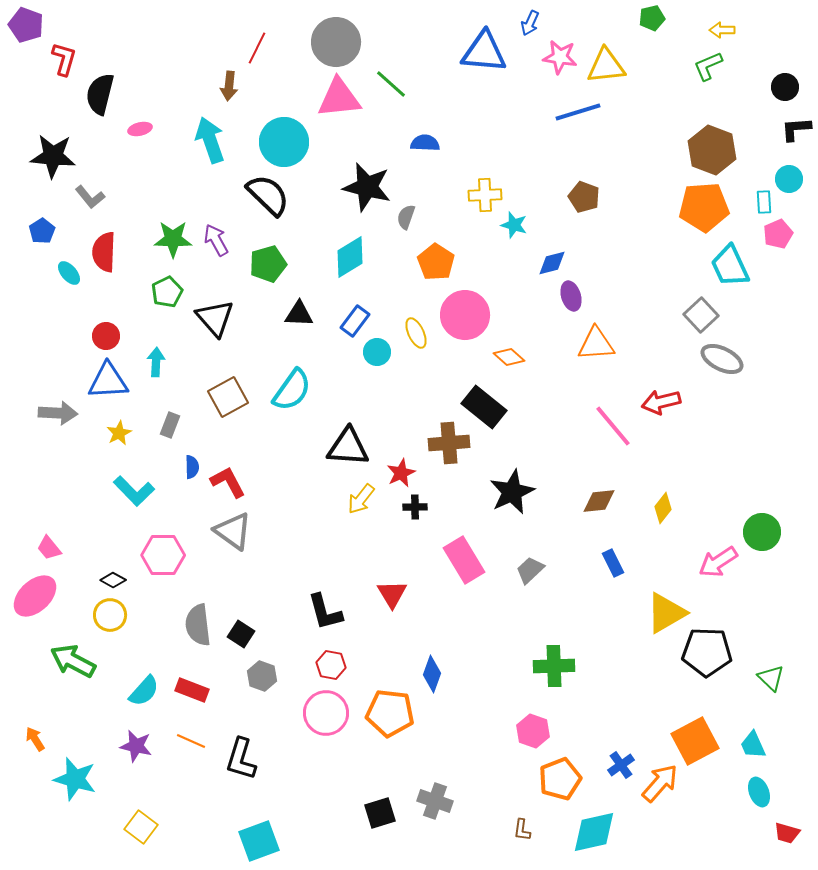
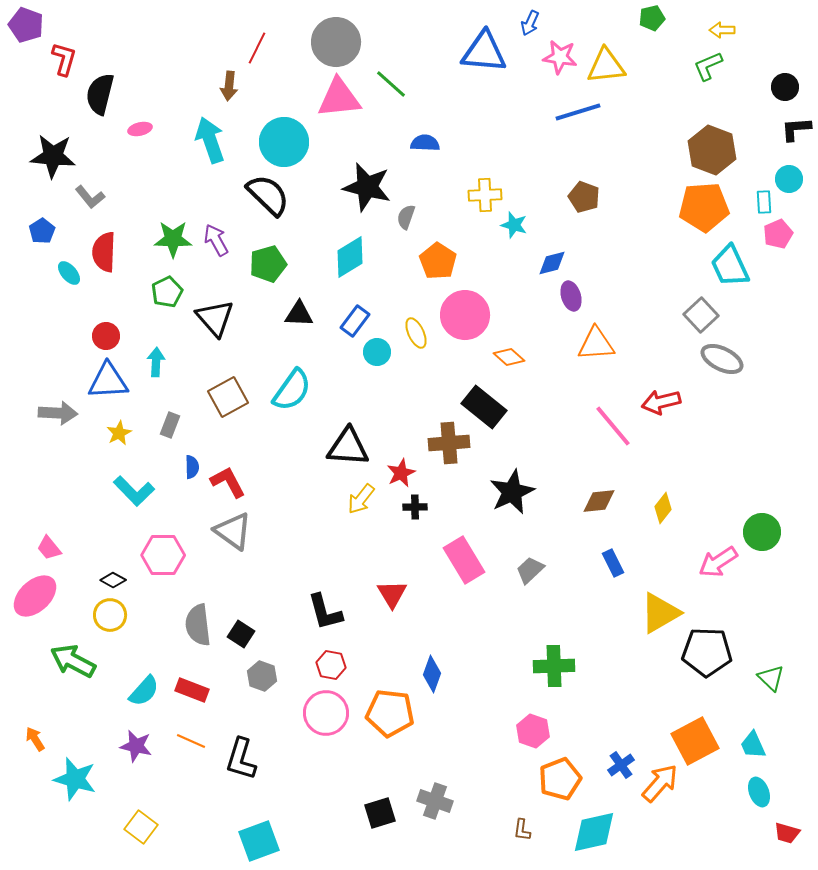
orange pentagon at (436, 262): moved 2 px right, 1 px up
yellow triangle at (666, 613): moved 6 px left
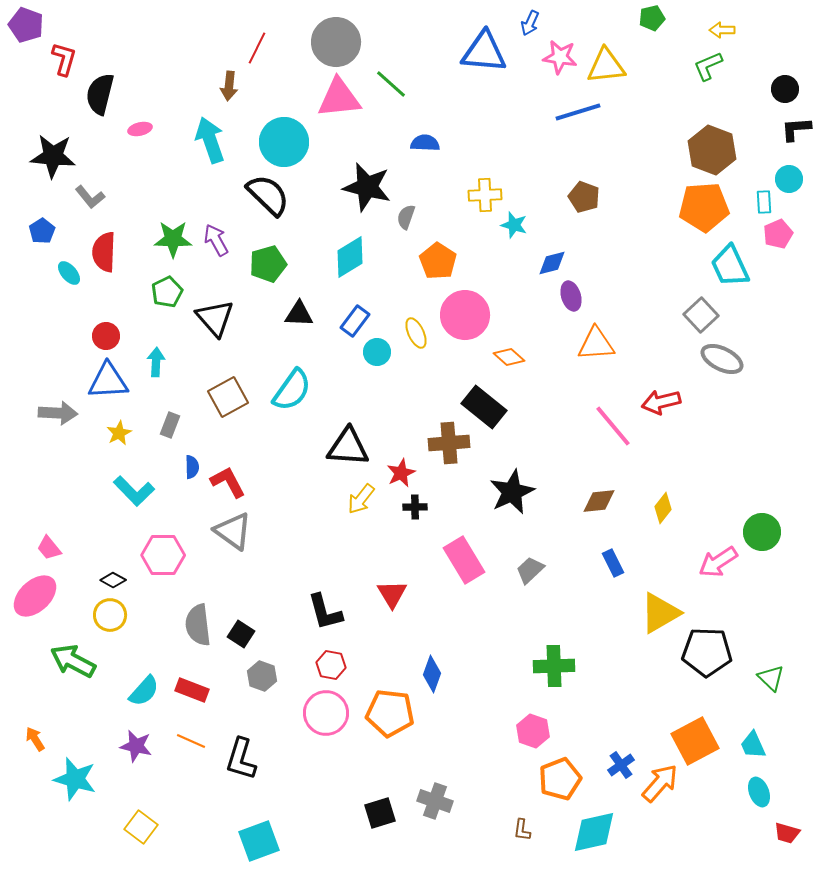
black circle at (785, 87): moved 2 px down
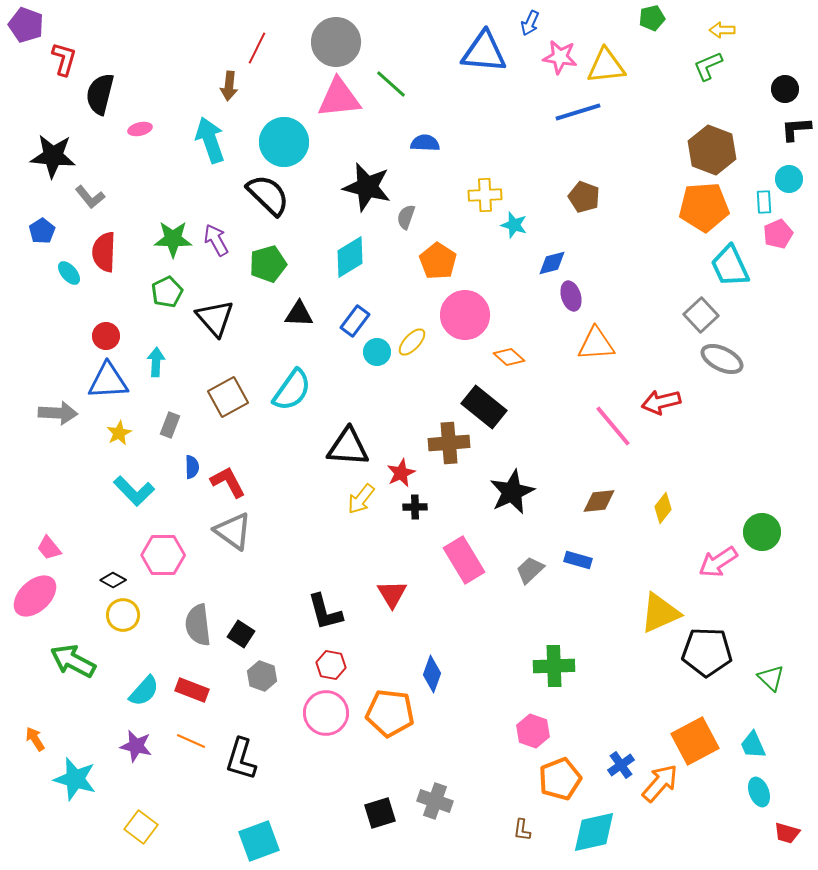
yellow ellipse at (416, 333): moved 4 px left, 9 px down; rotated 68 degrees clockwise
blue rectangle at (613, 563): moved 35 px left, 3 px up; rotated 48 degrees counterclockwise
yellow triangle at (660, 613): rotated 6 degrees clockwise
yellow circle at (110, 615): moved 13 px right
